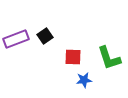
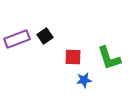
purple rectangle: moved 1 px right
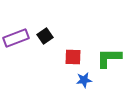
purple rectangle: moved 1 px left, 1 px up
green L-shape: rotated 108 degrees clockwise
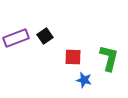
green L-shape: rotated 104 degrees clockwise
blue star: rotated 21 degrees clockwise
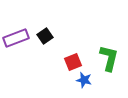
red square: moved 5 px down; rotated 24 degrees counterclockwise
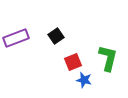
black square: moved 11 px right
green L-shape: moved 1 px left
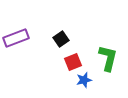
black square: moved 5 px right, 3 px down
blue star: rotated 28 degrees counterclockwise
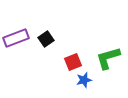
black square: moved 15 px left
green L-shape: rotated 120 degrees counterclockwise
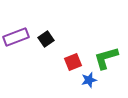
purple rectangle: moved 1 px up
green L-shape: moved 2 px left
blue star: moved 5 px right
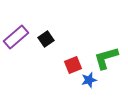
purple rectangle: rotated 20 degrees counterclockwise
red square: moved 3 px down
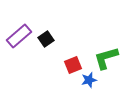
purple rectangle: moved 3 px right, 1 px up
